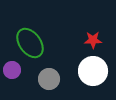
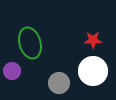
green ellipse: rotated 20 degrees clockwise
purple circle: moved 1 px down
gray circle: moved 10 px right, 4 px down
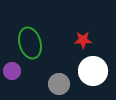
red star: moved 10 px left
gray circle: moved 1 px down
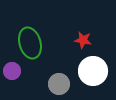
red star: rotated 12 degrees clockwise
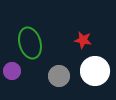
white circle: moved 2 px right
gray circle: moved 8 px up
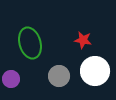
purple circle: moved 1 px left, 8 px down
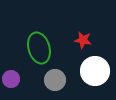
green ellipse: moved 9 px right, 5 px down
gray circle: moved 4 px left, 4 px down
